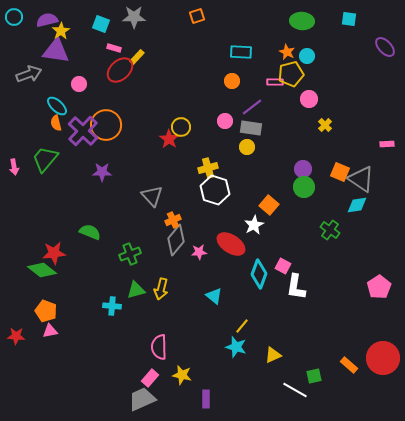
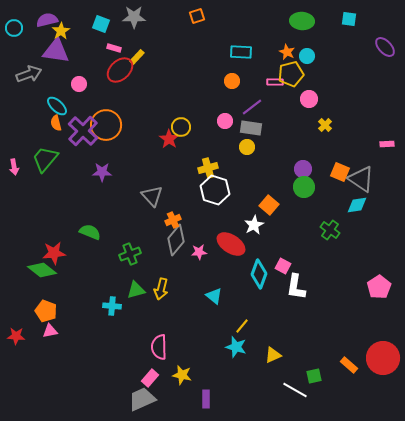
cyan circle at (14, 17): moved 11 px down
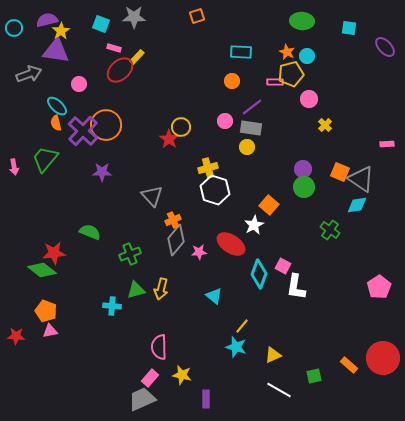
cyan square at (349, 19): moved 9 px down
white line at (295, 390): moved 16 px left
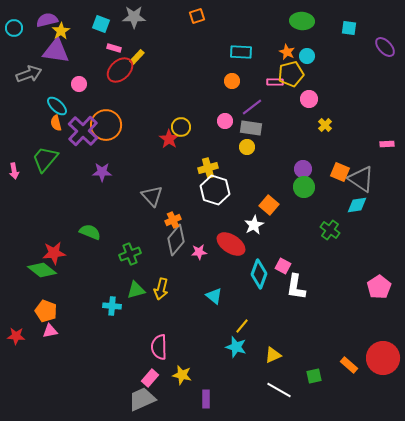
pink arrow at (14, 167): moved 4 px down
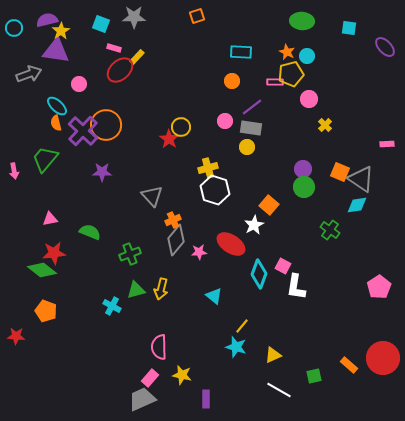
cyan cross at (112, 306): rotated 24 degrees clockwise
pink triangle at (50, 331): moved 112 px up
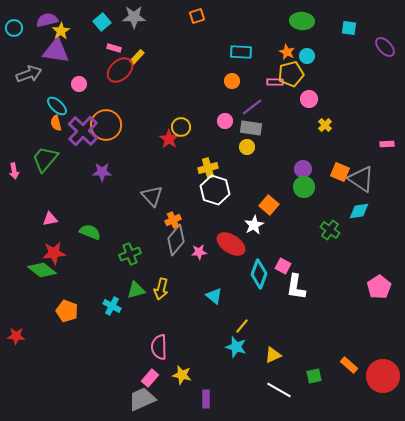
cyan square at (101, 24): moved 1 px right, 2 px up; rotated 30 degrees clockwise
cyan diamond at (357, 205): moved 2 px right, 6 px down
orange pentagon at (46, 311): moved 21 px right
red circle at (383, 358): moved 18 px down
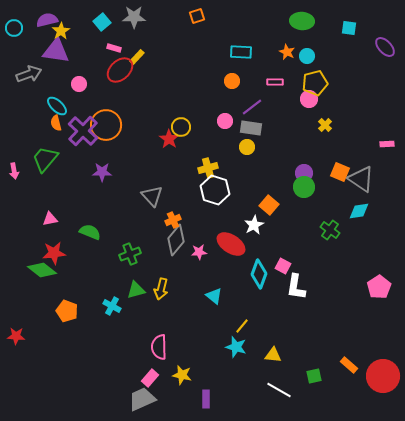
yellow pentagon at (291, 74): moved 24 px right, 9 px down
purple circle at (303, 169): moved 1 px right, 4 px down
yellow triangle at (273, 355): rotated 30 degrees clockwise
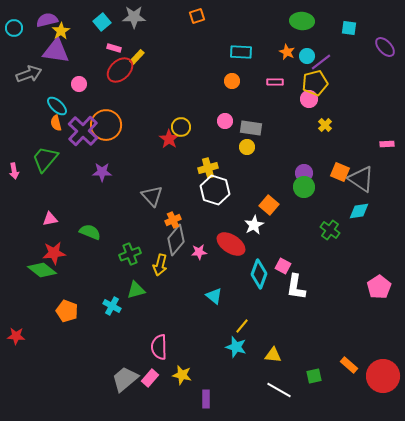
purple line at (252, 107): moved 69 px right, 45 px up
yellow arrow at (161, 289): moved 1 px left, 24 px up
gray trapezoid at (142, 399): moved 17 px left, 20 px up; rotated 16 degrees counterclockwise
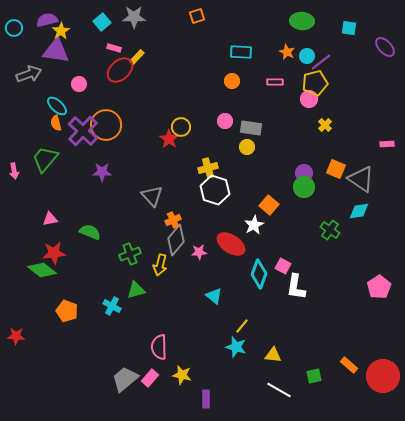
orange square at (340, 172): moved 4 px left, 3 px up
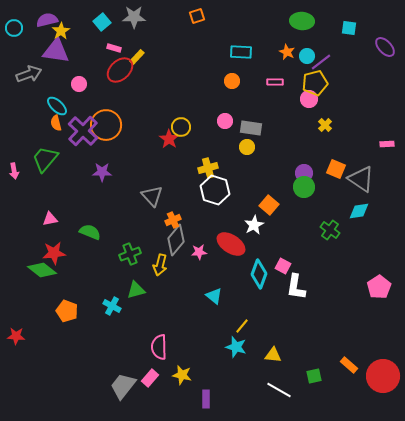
gray trapezoid at (125, 379): moved 2 px left, 7 px down; rotated 12 degrees counterclockwise
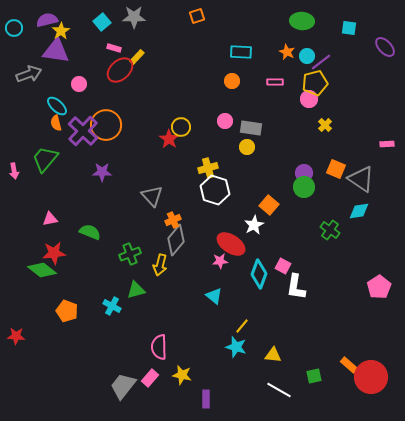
pink star at (199, 252): moved 21 px right, 9 px down
red circle at (383, 376): moved 12 px left, 1 px down
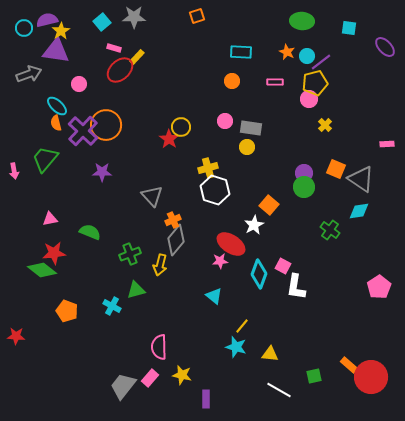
cyan circle at (14, 28): moved 10 px right
yellow triangle at (273, 355): moved 3 px left, 1 px up
